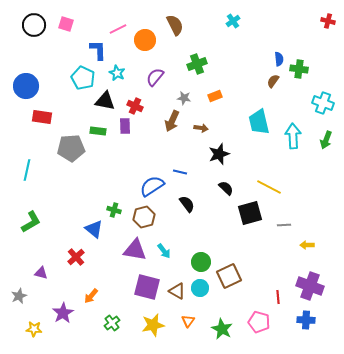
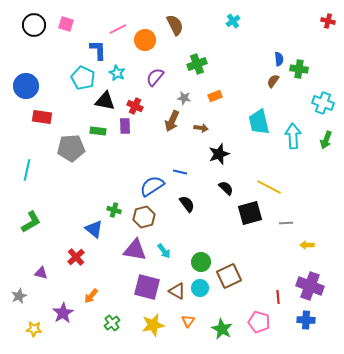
gray line at (284, 225): moved 2 px right, 2 px up
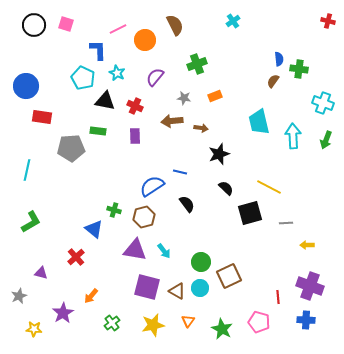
brown arrow at (172, 121): rotated 60 degrees clockwise
purple rectangle at (125, 126): moved 10 px right, 10 px down
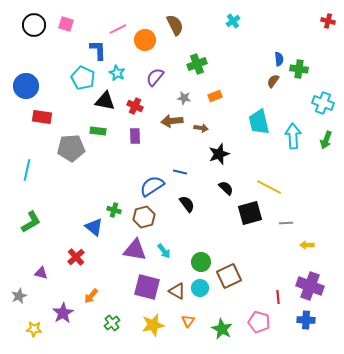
blue triangle at (94, 229): moved 2 px up
